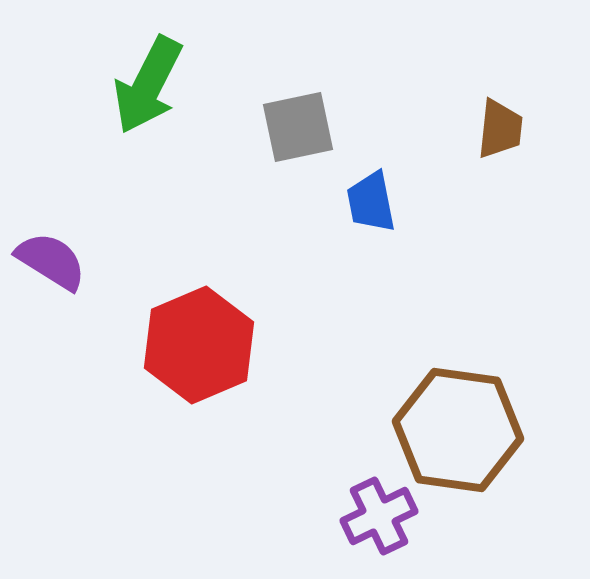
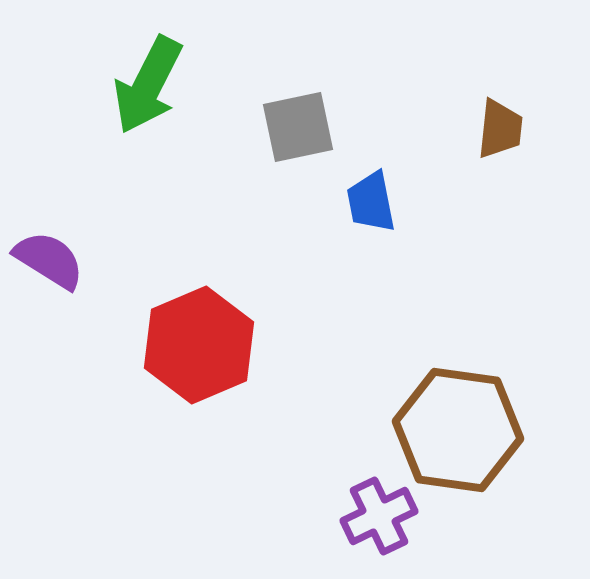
purple semicircle: moved 2 px left, 1 px up
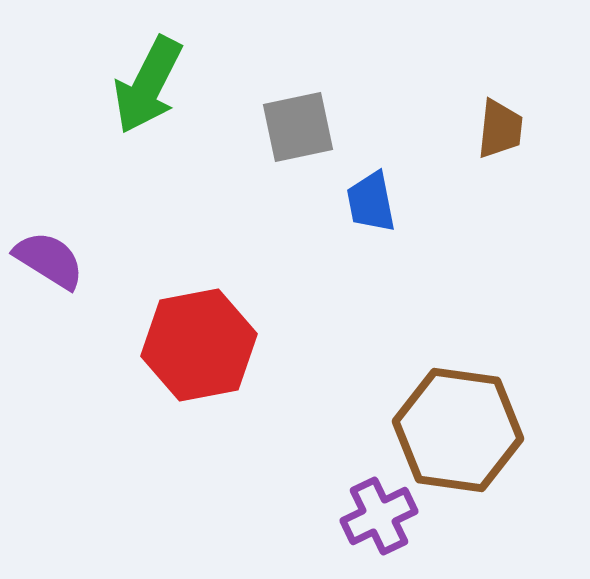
red hexagon: rotated 12 degrees clockwise
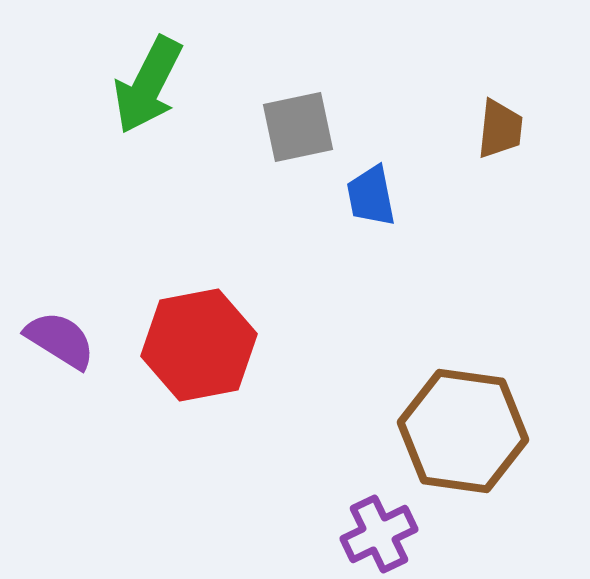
blue trapezoid: moved 6 px up
purple semicircle: moved 11 px right, 80 px down
brown hexagon: moved 5 px right, 1 px down
purple cross: moved 18 px down
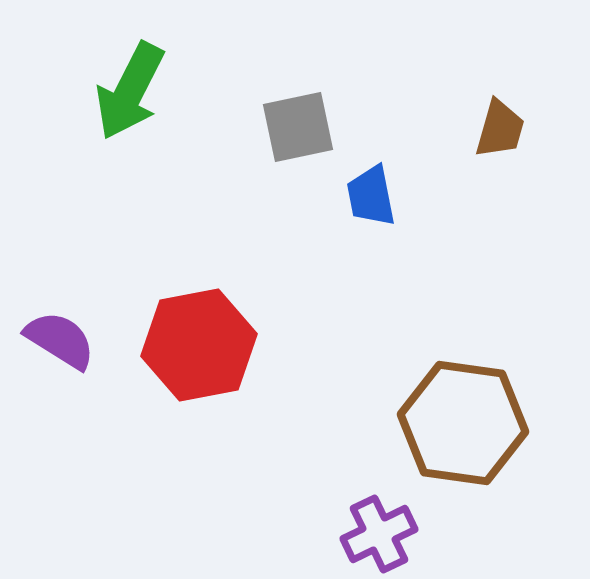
green arrow: moved 18 px left, 6 px down
brown trapezoid: rotated 10 degrees clockwise
brown hexagon: moved 8 px up
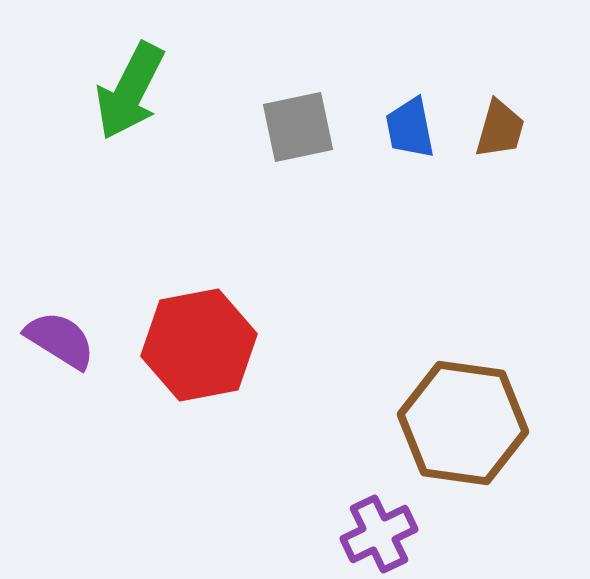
blue trapezoid: moved 39 px right, 68 px up
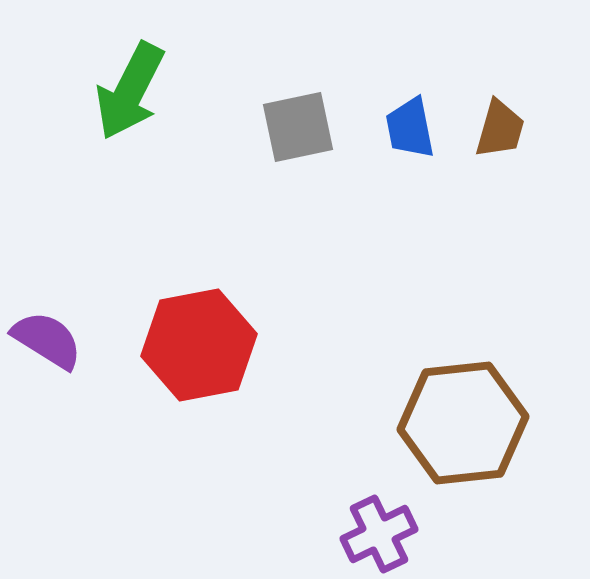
purple semicircle: moved 13 px left
brown hexagon: rotated 14 degrees counterclockwise
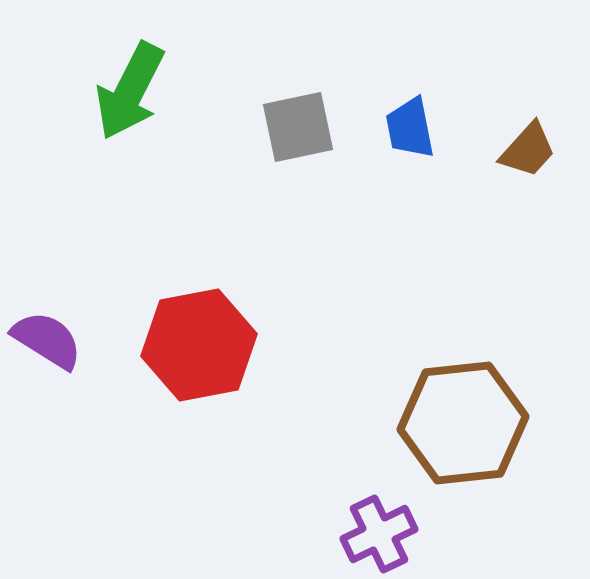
brown trapezoid: moved 28 px right, 21 px down; rotated 26 degrees clockwise
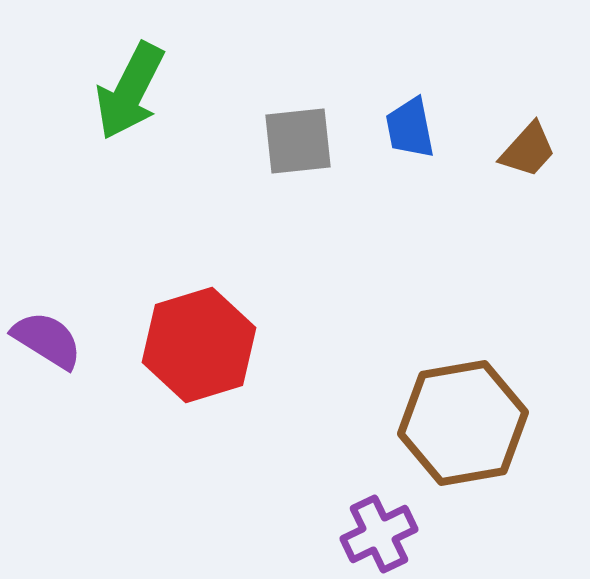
gray square: moved 14 px down; rotated 6 degrees clockwise
red hexagon: rotated 6 degrees counterclockwise
brown hexagon: rotated 4 degrees counterclockwise
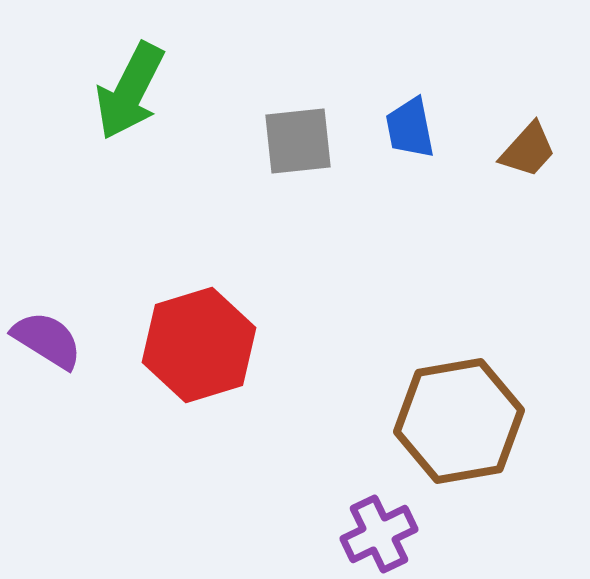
brown hexagon: moved 4 px left, 2 px up
